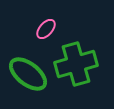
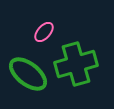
pink ellipse: moved 2 px left, 3 px down
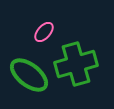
green ellipse: moved 1 px right, 1 px down
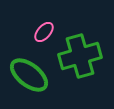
green cross: moved 4 px right, 8 px up
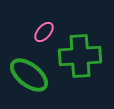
green cross: rotated 12 degrees clockwise
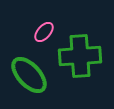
green ellipse: rotated 9 degrees clockwise
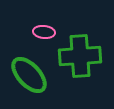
pink ellipse: rotated 55 degrees clockwise
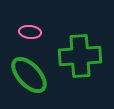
pink ellipse: moved 14 px left
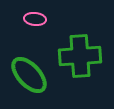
pink ellipse: moved 5 px right, 13 px up
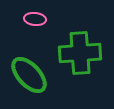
green cross: moved 3 px up
